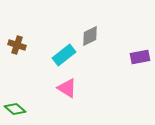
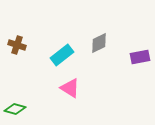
gray diamond: moved 9 px right, 7 px down
cyan rectangle: moved 2 px left
pink triangle: moved 3 px right
green diamond: rotated 25 degrees counterclockwise
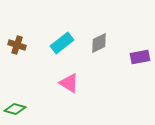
cyan rectangle: moved 12 px up
pink triangle: moved 1 px left, 5 px up
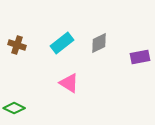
green diamond: moved 1 px left, 1 px up; rotated 10 degrees clockwise
